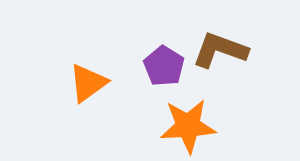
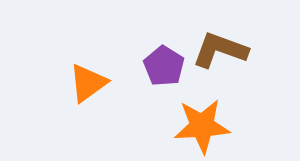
orange star: moved 14 px right
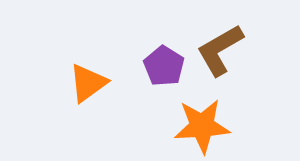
brown L-shape: rotated 50 degrees counterclockwise
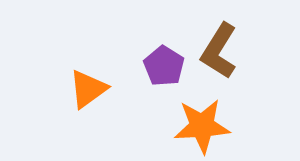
brown L-shape: moved 1 px left, 1 px down; rotated 28 degrees counterclockwise
orange triangle: moved 6 px down
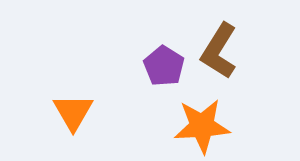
orange triangle: moved 15 px left, 23 px down; rotated 24 degrees counterclockwise
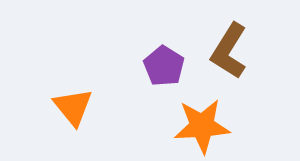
brown L-shape: moved 10 px right
orange triangle: moved 5 px up; rotated 9 degrees counterclockwise
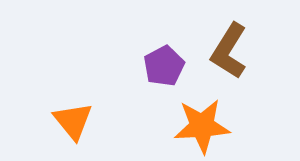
purple pentagon: rotated 12 degrees clockwise
orange triangle: moved 14 px down
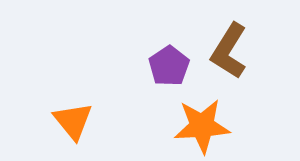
purple pentagon: moved 5 px right; rotated 6 degrees counterclockwise
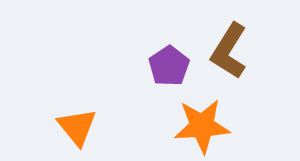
orange triangle: moved 4 px right, 6 px down
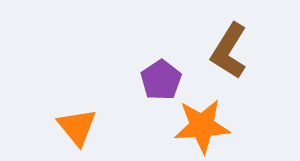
purple pentagon: moved 8 px left, 14 px down
